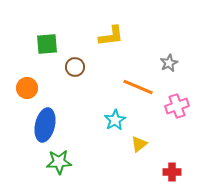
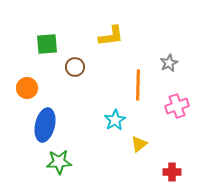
orange line: moved 2 px up; rotated 68 degrees clockwise
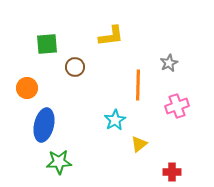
blue ellipse: moved 1 px left
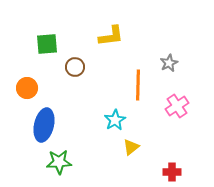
pink cross: rotated 15 degrees counterclockwise
yellow triangle: moved 8 px left, 3 px down
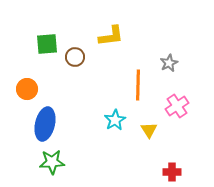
brown circle: moved 10 px up
orange circle: moved 1 px down
blue ellipse: moved 1 px right, 1 px up
yellow triangle: moved 18 px right, 17 px up; rotated 24 degrees counterclockwise
green star: moved 7 px left
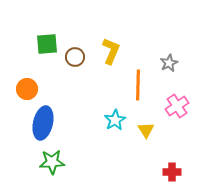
yellow L-shape: moved 15 px down; rotated 60 degrees counterclockwise
blue ellipse: moved 2 px left, 1 px up
yellow triangle: moved 3 px left
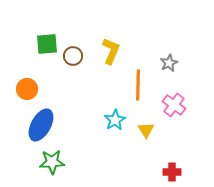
brown circle: moved 2 px left, 1 px up
pink cross: moved 3 px left, 1 px up; rotated 20 degrees counterclockwise
blue ellipse: moved 2 px left, 2 px down; rotated 16 degrees clockwise
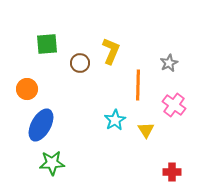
brown circle: moved 7 px right, 7 px down
green star: moved 1 px down
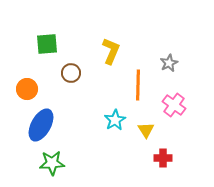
brown circle: moved 9 px left, 10 px down
red cross: moved 9 px left, 14 px up
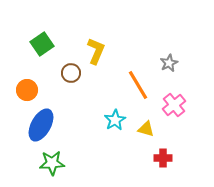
green square: moved 5 px left; rotated 30 degrees counterclockwise
yellow L-shape: moved 15 px left
orange line: rotated 32 degrees counterclockwise
orange circle: moved 1 px down
pink cross: rotated 15 degrees clockwise
yellow triangle: moved 1 px up; rotated 42 degrees counterclockwise
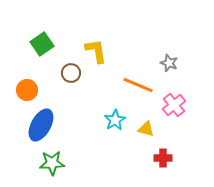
yellow L-shape: rotated 32 degrees counterclockwise
gray star: rotated 24 degrees counterclockwise
orange line: rotated 36 degrees counterclockwise
